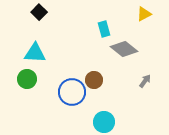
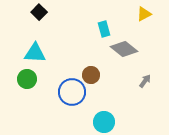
brown circle: moved 3 px left, 5 px up
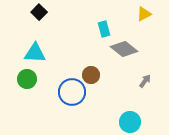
cyan circle: moved 26 px right
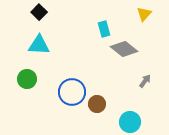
yellow triangle: rotated 21 degrees counterclockwise
cyan triangle: moved 4 px right, 8 px up
brown circle: moved 6 px right, 29 px down
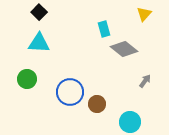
cyan triangle: moved 2 px up
blue circle: moved 2 px left
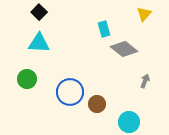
gray arrow: rotated 16 degrees counterclockwise
cyan circle: moved 1 px left
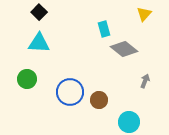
brown circle: moved 2 px right, 4 px up
